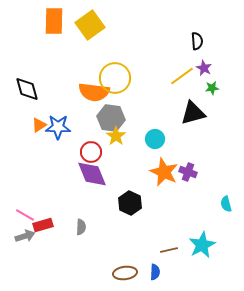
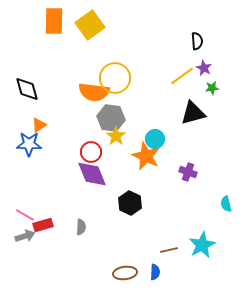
blue star: moved 29 px left, 17 px down
orange star: moved 18 px left, 16 px up
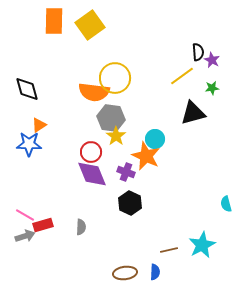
black semicircle: moved 1 px right, 11 px down
purple star: moved 8 px right, 8 px up
purple cross: moved 62 px left
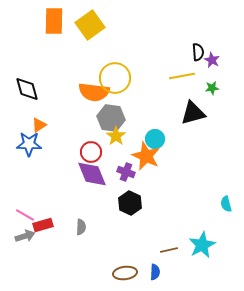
yellow line: rotated 25 degrees clockwise
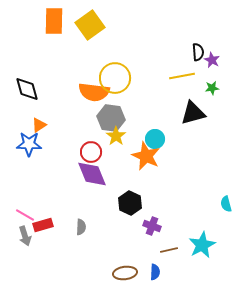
purple cross: moved 26 px right, 54 px down
gray arrow: rotated 90 degrees clockwise
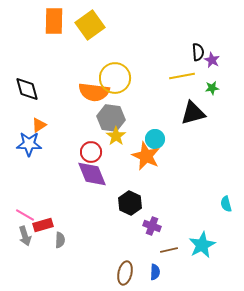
gray semicircle: moved 21 px left, 13 px down
brown ellipse: rotated 70 degrees counterclockwise
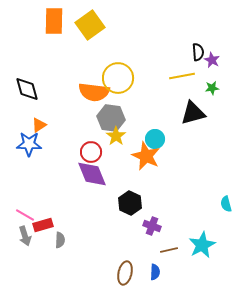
yellow circle: moved 3 px right
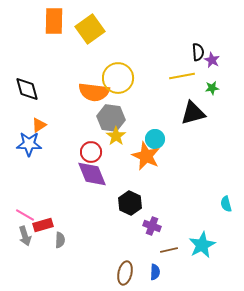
yellow square: moved 4 px down
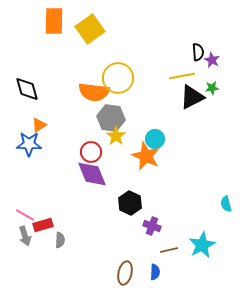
black triangle: moved 1 px left, 16 px up; rotated 12 degrees counterclockwise
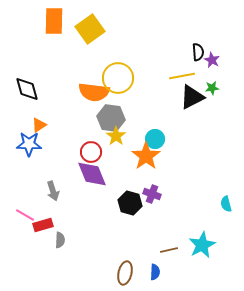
orange star: rotated 12 degrees clockwise
black hexagon: rotated 10 degrees counterclockwise
purple cross: moved 32 px up
gray arrow: moved 28 px right, 45 px up
